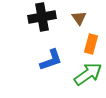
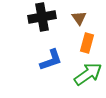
orange rectangle: moved 4 px left, 1 px up
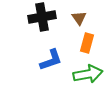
green arrow: rotated 24 degrees clockwise
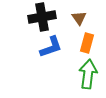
blue L-shape: moved 13 px up
green arrow: rotated 72 degrees counterclockwise
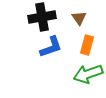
orange rectangle: moved 2 px down
green arrow: rotated 116 degrees counterclockwise
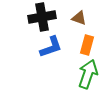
brown triangle: rotated 35 degrees counterclockwise
green arrow: rotated 128 degrees clockwise
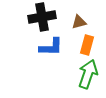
brown triangle: moved 4 px down; rotated 35 degrees counterclockwise
blue L-shape: rotated 20 degrees clockwise
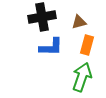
green arrow: moved 6 px left, 3 px down
